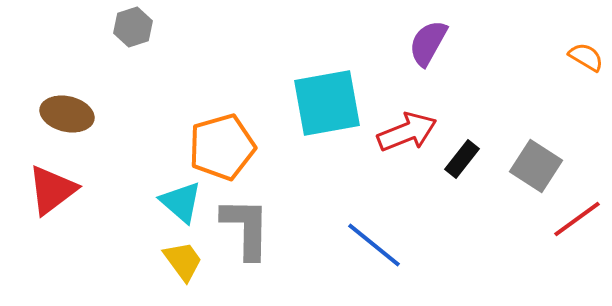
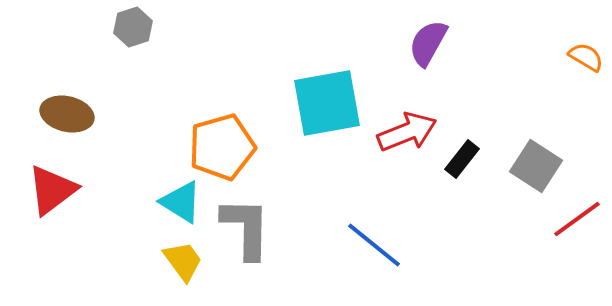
cyan triangle: rotated 9 degrees counterclockwise
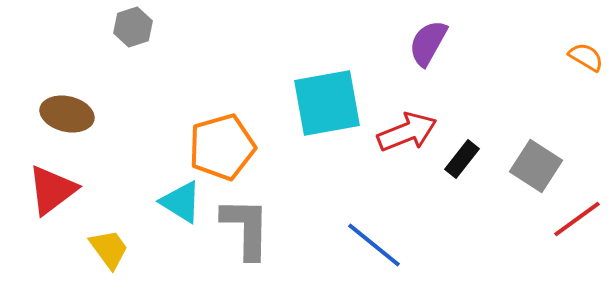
yellow trapezoid: moved 74 px left, 12 px up
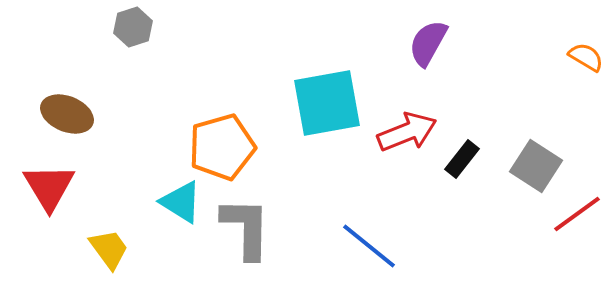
brown ellipse: rotated 9 degrees clockwise
red triangle: moved 3 px left, 3 px up; rotated 24 degrees counterclockwise
red line: moved 5 px up
blue line: moved 5 px left, 1 px down
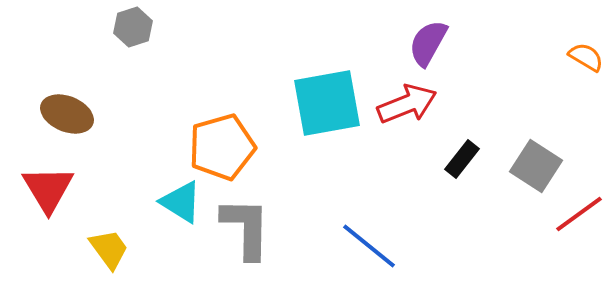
red arrow: moved 28 px up
red triangle: moved 1 px left, 2 px down
red line: moved 2 px right
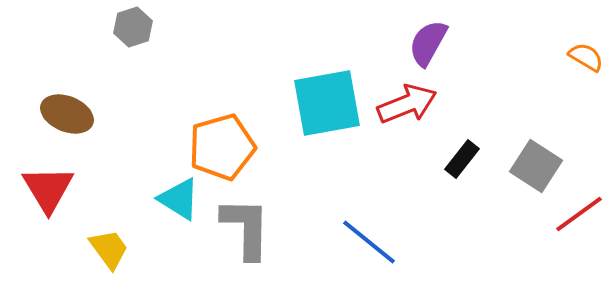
cyan triangle: moved 2 px left, 3 px up
blue line: moved 4 px up
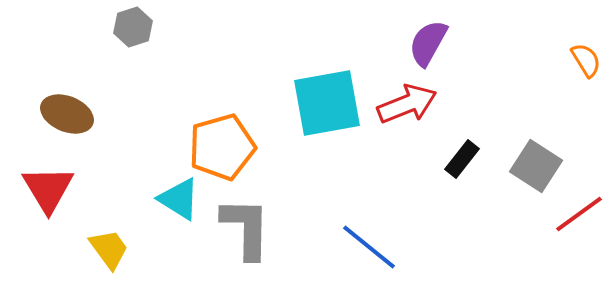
orange semicircle: moved 3 px down; rotated 27 degrees clockwise
blue line: moved 5 px down
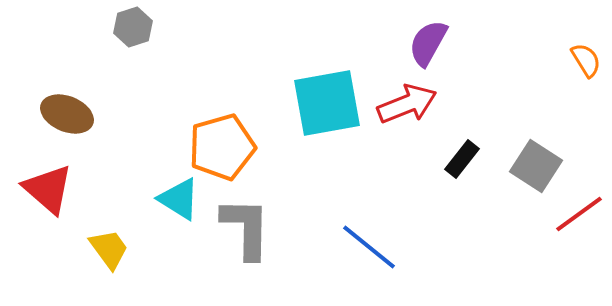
red triangle: rotated 18 degrees counterclockwise
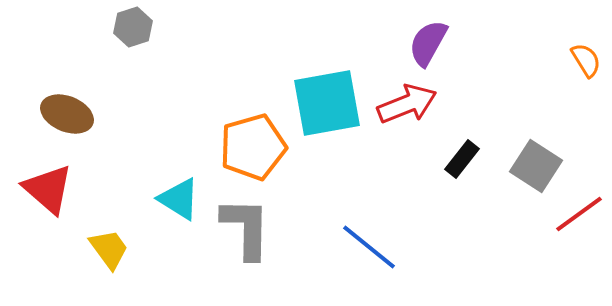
orange pentagon: moved 31 px right
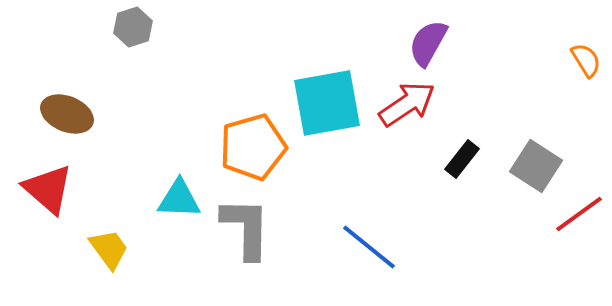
red arrow: rotated 12 degrees counterclockwise
cyan triangle: rotated 30 degrees counterclockwise
